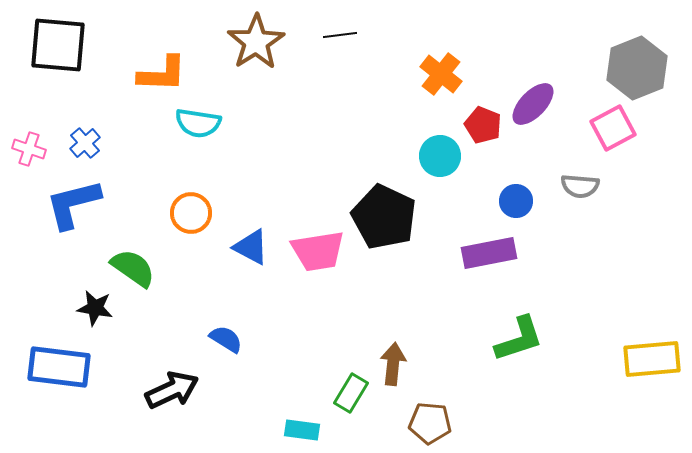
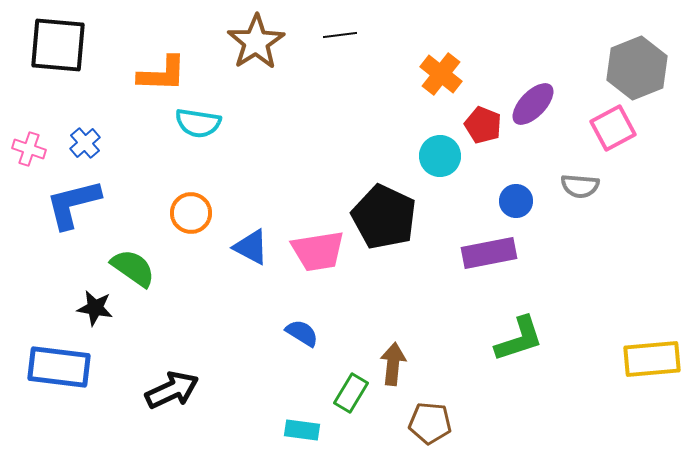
blue semicircle: moved 76 px right, 6 px up
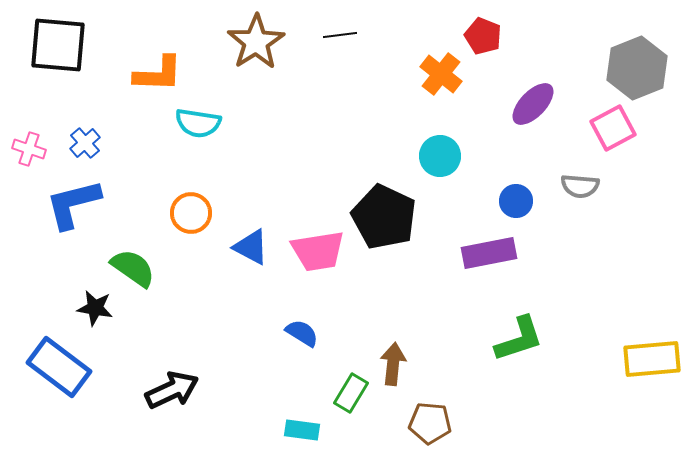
orange L-shape: moved 4 px left
red pentagon: moved 89 px up
blue rectangle: rotated 30 degrees clockwise
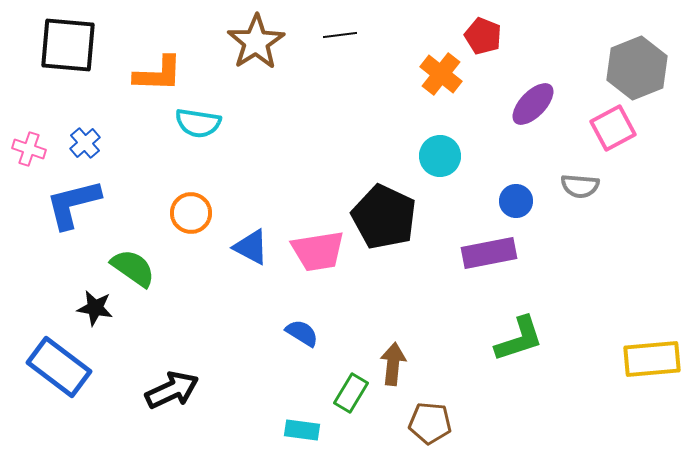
black square: moved 10 px right
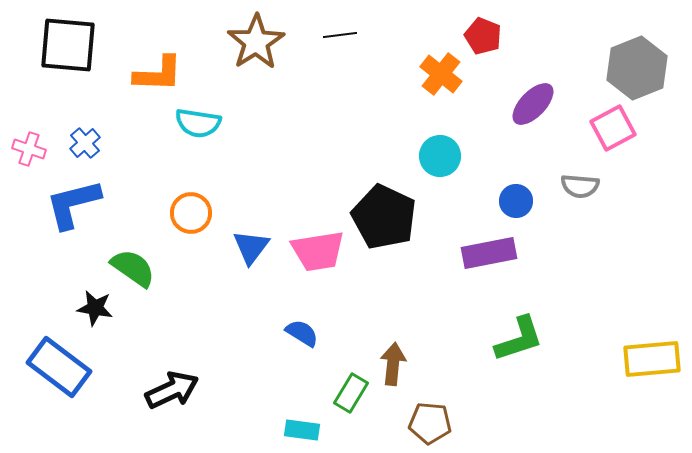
blue triangle: rotated 39 degrees clockwise
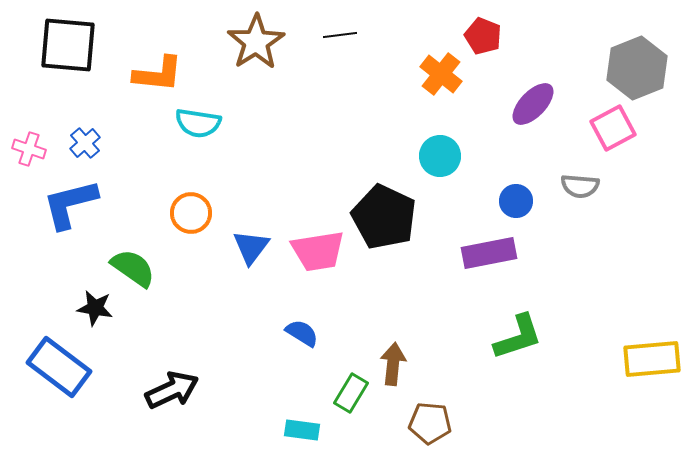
orange L-shape: rotated 4 degrees clockwise
blue L-shape: moved 3 px left
green L-shape: moved 1 px left, 2 px up
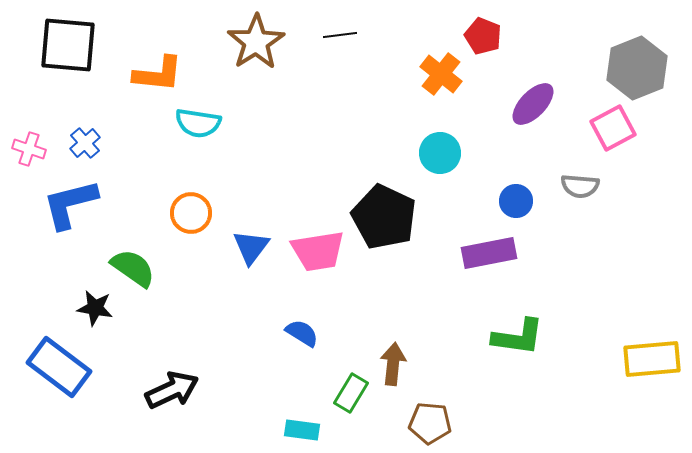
cyan circle: moved 3 px up
green L-shape: rotated 26 degrees clockwise
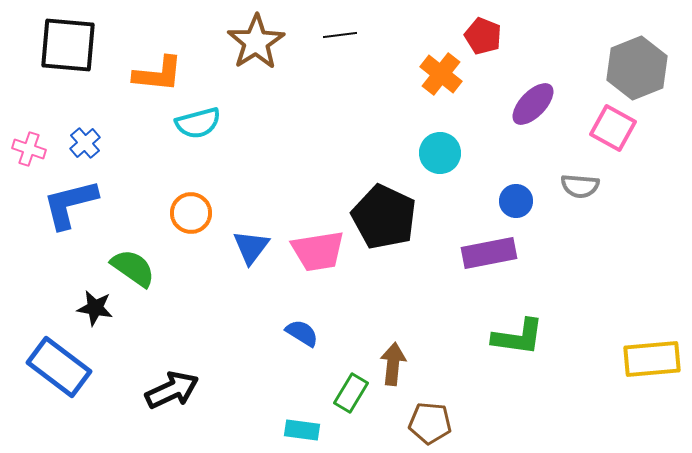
cyan semicircle: rotated 24 degrees counterclockwise
pink square: rotated 33 degrees counterclockwise
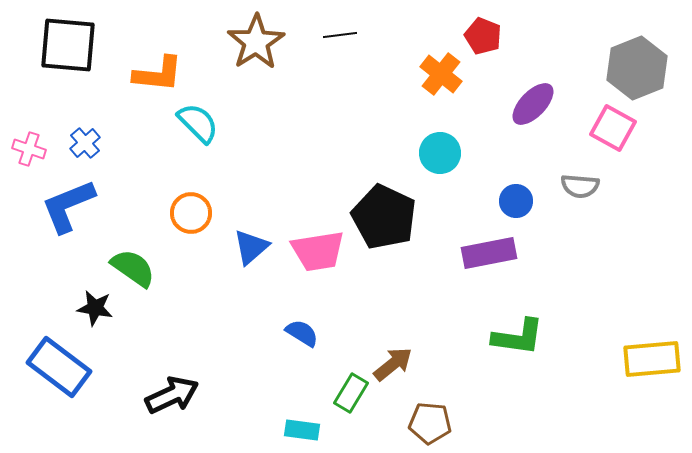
cyan semicircle: rotated 120 degrees counterclockwise
blue L-shape: moved 2 px left, 2 px down; rotated 8 degrees counterclockwise
blue triangle: rotated 12 degrees clockwise
brown arrow: rotated 45 degrees clockwise
black arrow: moved 5 px down
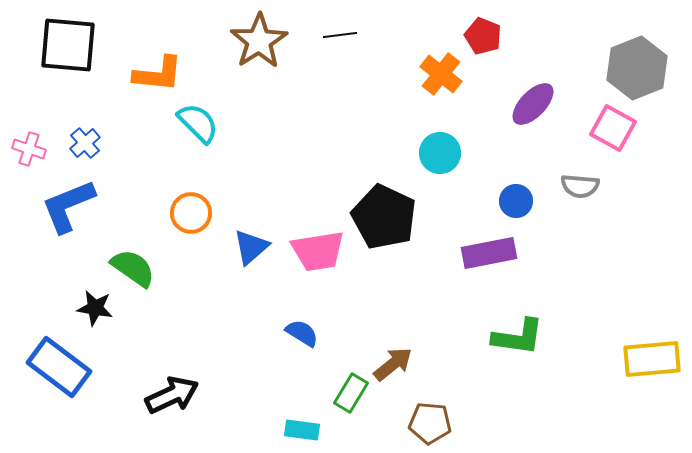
brown star: moved 3 px right, 1 px up
